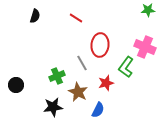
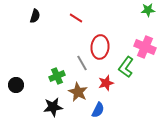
red ellipse: moved 2 px down
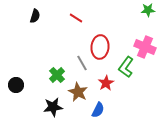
green cross: moved 1 px up; rotated 21 degrees counterclockwise
red star: rotated 14 degrees counterclockwise
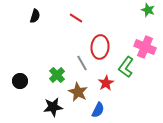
green star: rotated 24 degrees clockwise
black circle: moved 4 px right, 4 px up
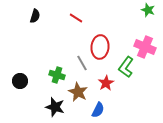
green cross: rotated 28 degrees counterclockwise
black star: moved 2 px right; rotated 24 degrees clockwise
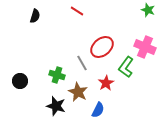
red line: moved 1 px right, 7 px up
red ellipse: moved 2 px right; rotated 45 degrees clockwise
black star: moved 1 px right, 1 px up
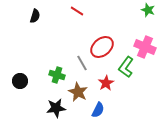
black star: moved 2 px down; rotated 24 degrees counterclockwise
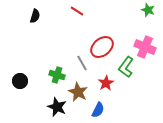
black star: moved 1 px right, 1 px up; rotated 30 degrees clockwise
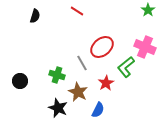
green star: rotated 16 degrees clockwise
green L-shape: rotated 15 degrees clockwise
black star: moved 1 px right, 1 px down
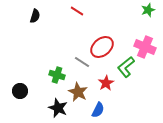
green star: rotated 16 degrees clockwise
gray line: moved 1 px up; rotated 28 degrees counterclockwise
black circle: moved 10 px down
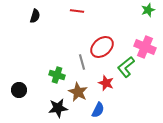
red line: rotated 24 degrees counterclockwise
gray line: rotated 42 degrees clockwise
red star: rotated 21 degrees counterclockwise
black circle: moved 1 px left, 1 px up
black star: rotated 30 degrees counterclockwise
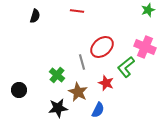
green cross: rotated 21 degrees clockwise
